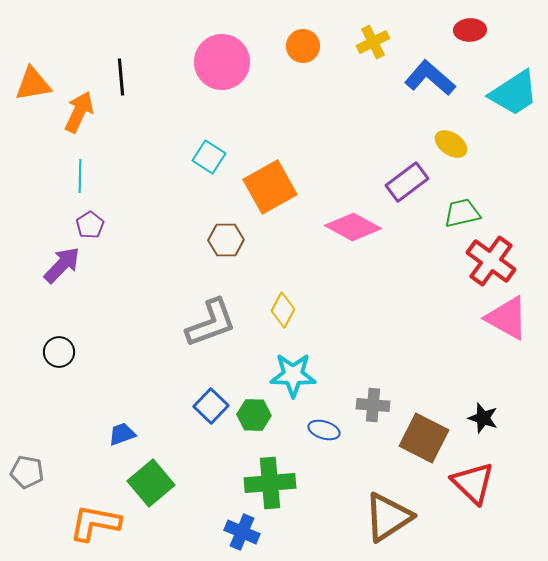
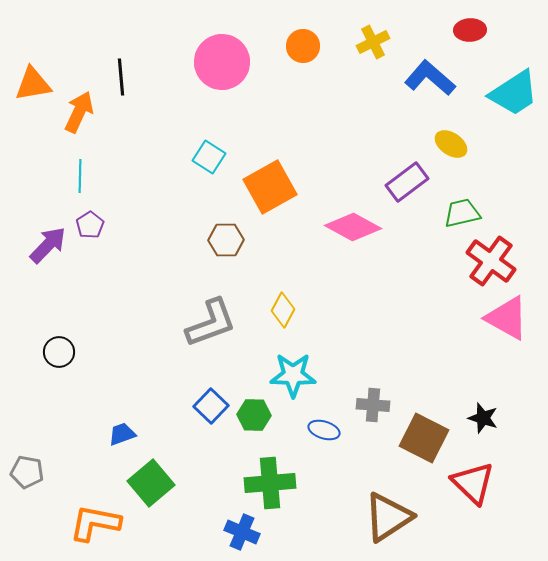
purple arrow: moved 14 px left, 20 px up
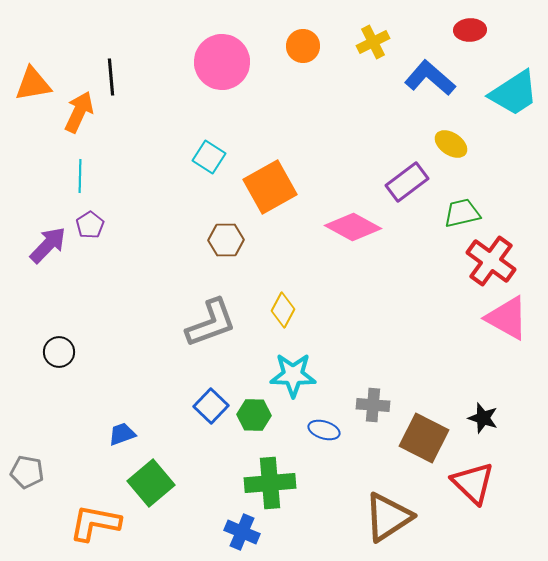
black line: moved 10 px left
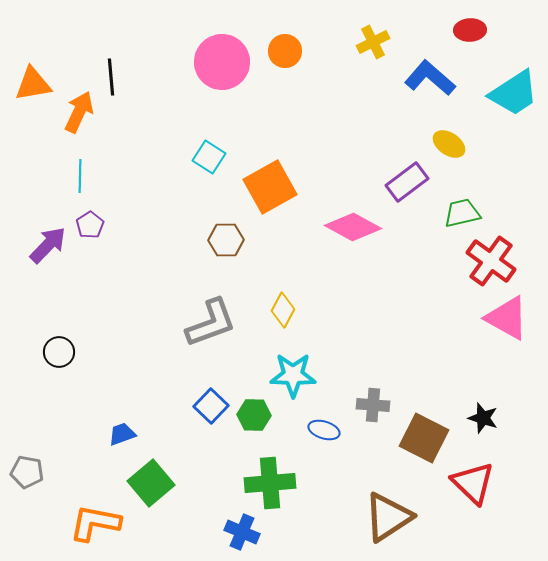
orange circle: moved 18 px left, 5 px down
yellow ellipse: moved 2 px left
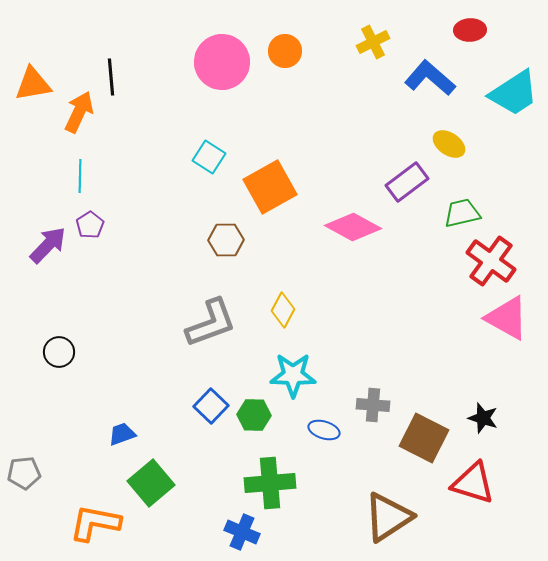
gray pentagon: moved 3 px left, 1 px down; rotated 16 degrees counterclockwise
red triangle: rotated 27 degrees counterclockwise
